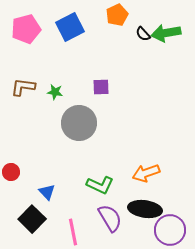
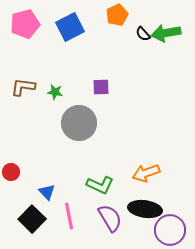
pink pentagon: moved 1 px left, 5 px up
pink line: moved 4 px left, 16 px up
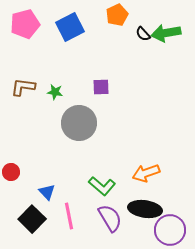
green L-shape: moved 2 px right, 1 px down; rotated 16 degrees clockwise
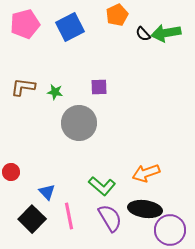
purple square: moved 2 px left
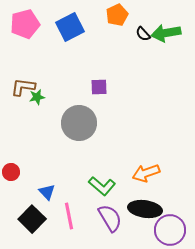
green star: moved 18 px left, 5 px down; rotated 21 degrees counterclockwise
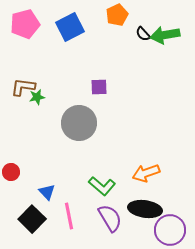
green arrow: moved 1 px left, 2 px down
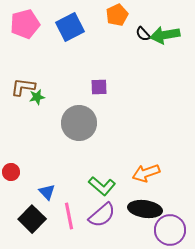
purple semicircle: moved 8 px left, 3 px up; rotated 80 degrees clockwise
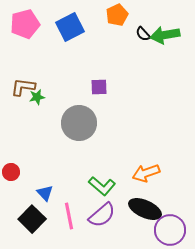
blue triangle: moved 2 px left, 1 px down
black ellipse: rotated 16 degrees clockwise
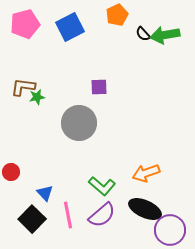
pink line: moved 1 px left, 1 px up
